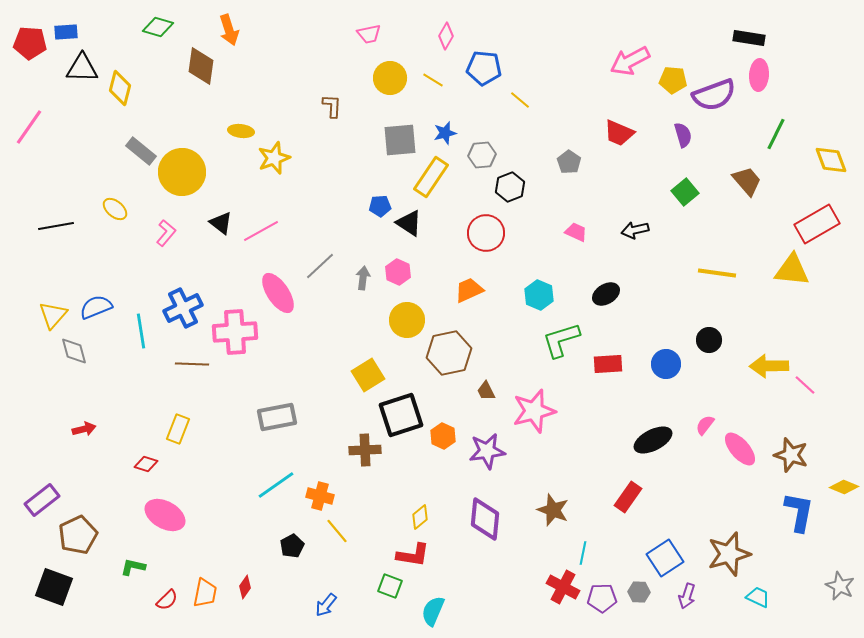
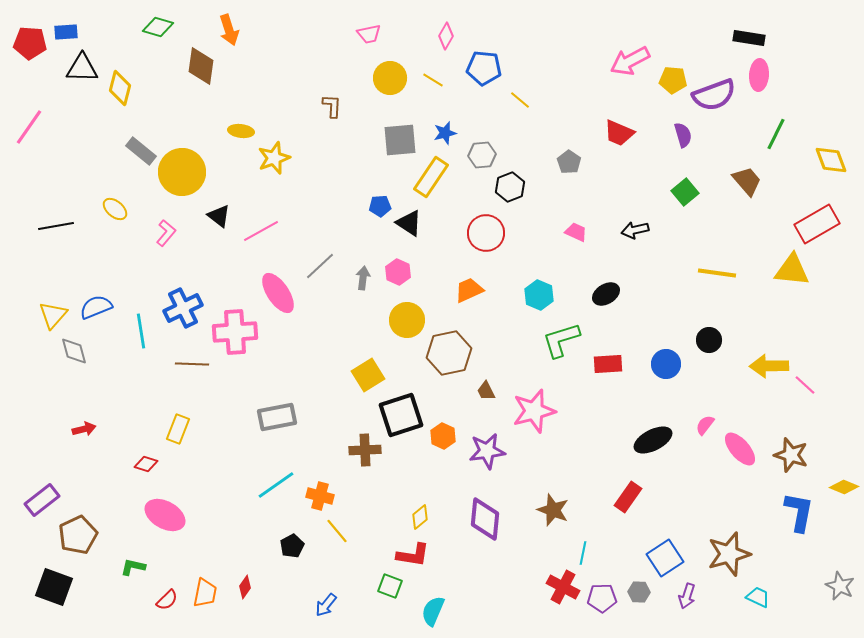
black triangle at (221, 223): moved 2 px left, 7 px up
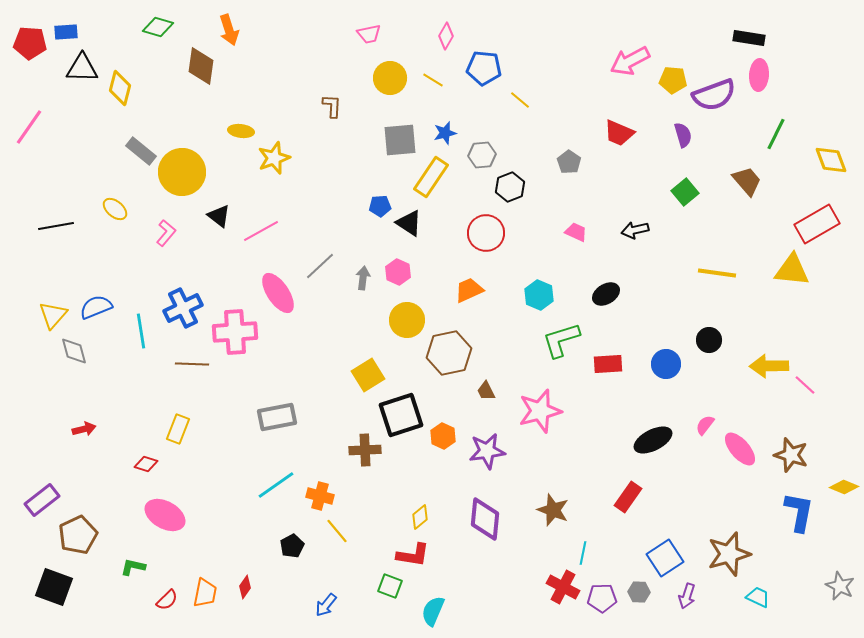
pink star at (534, 411): moved 6 px right
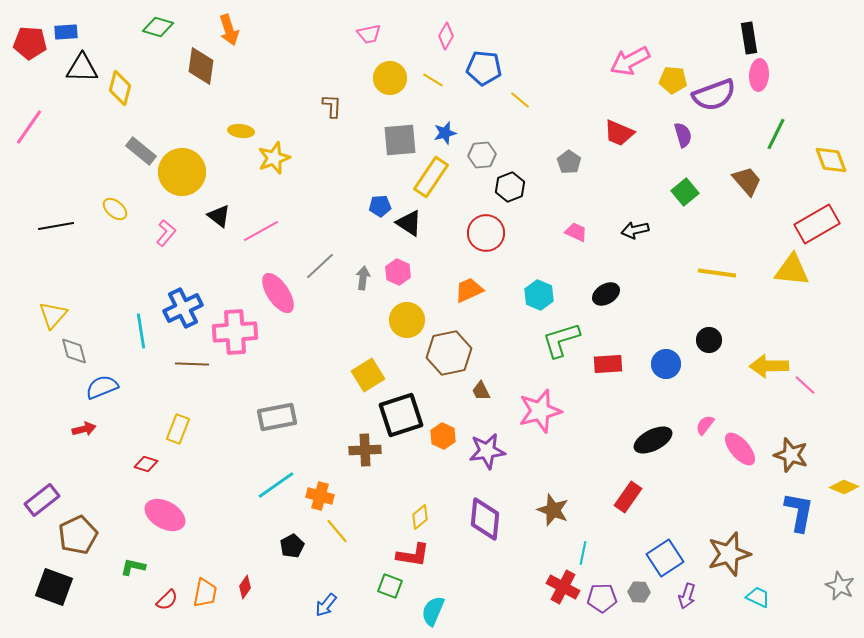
black rectangle at (749, 38): rotated 72 degrees clockwise
blue semicircle at (96, 307): moved 6 px right, 80 px down
brown trapezoid at (486, 391): moved 5 px left
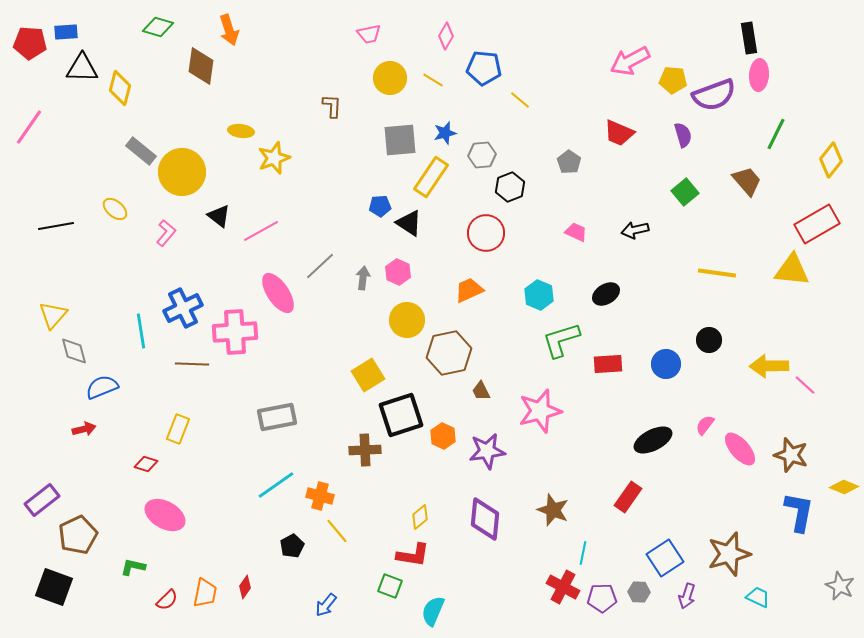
yellow diamond at (831, 160): rotated 60 degrees clockwise
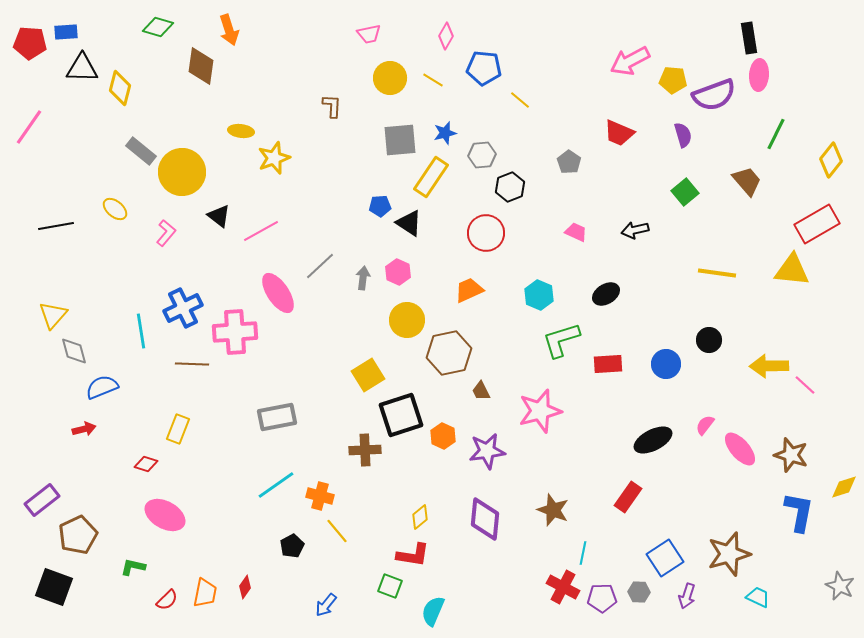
yellow diamond at (844, 487): rotated 40 degrees counterclockwise
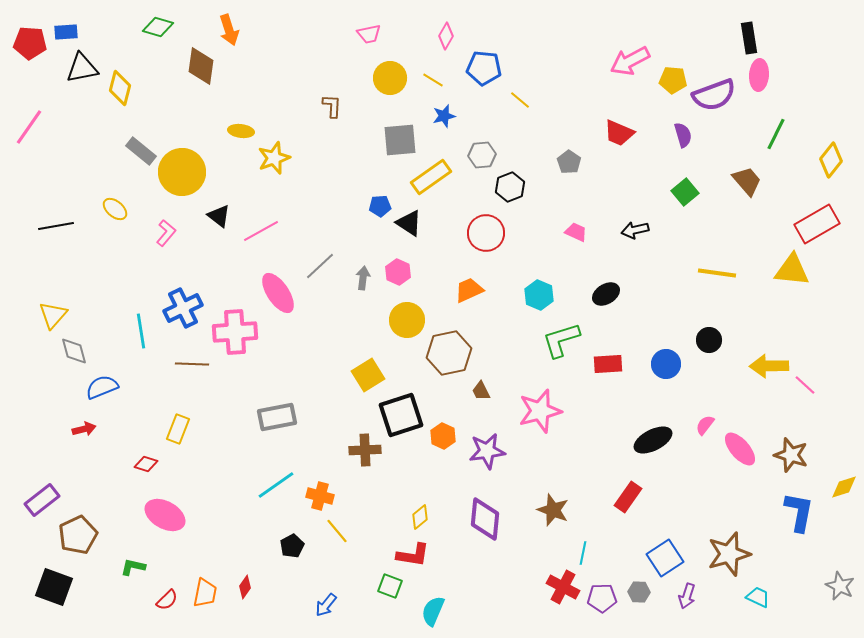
black triangle at (82, 68): rotated 12 degrees counterclockwise
blue star at (445, 133): moved 1 px left, 17 px up
yellow rectangle at (431, 177): rotated 21 degrees clockwise
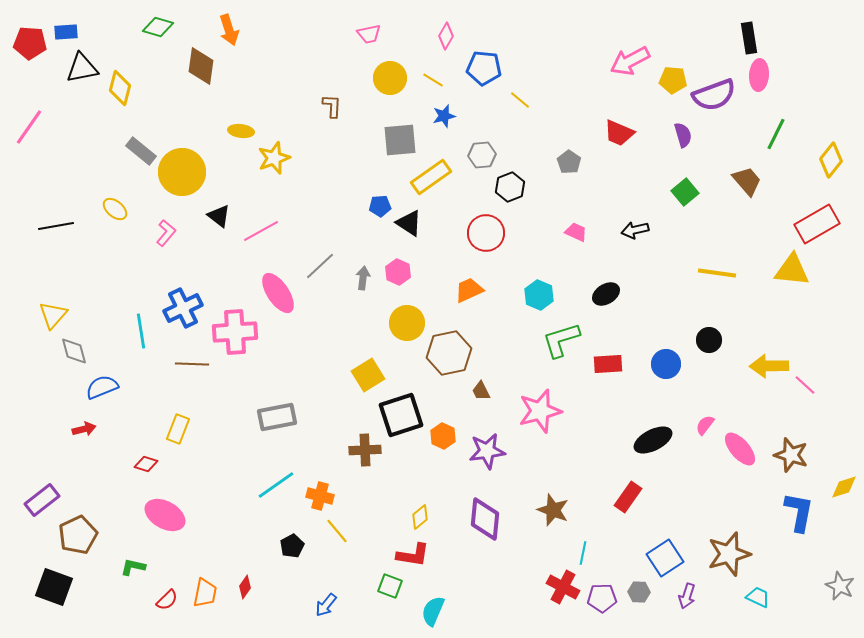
yellow circle at (407, 320): moved 3 px down
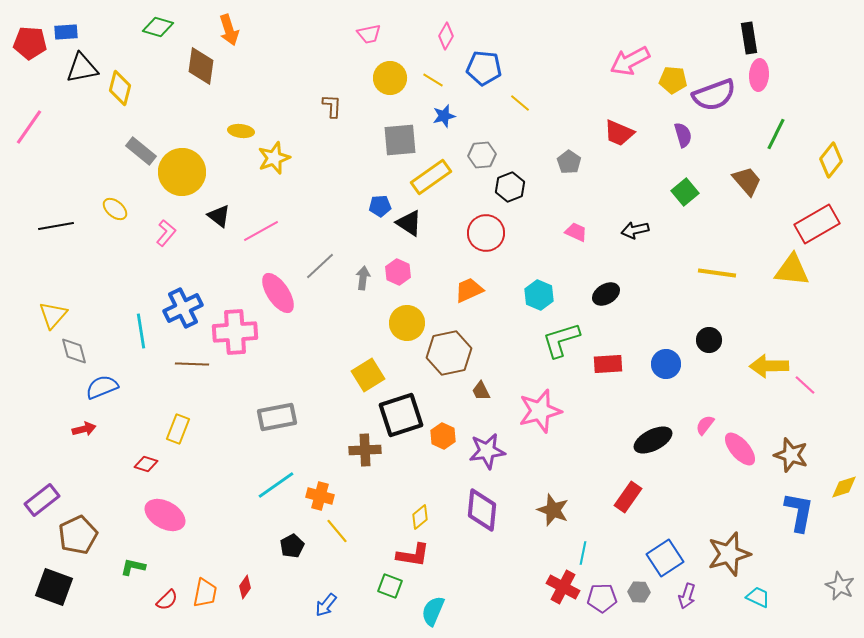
yellow line at (520, 100): moved 3 px down
purple diamond at (485, 519): moved 3 px left, 9 px up
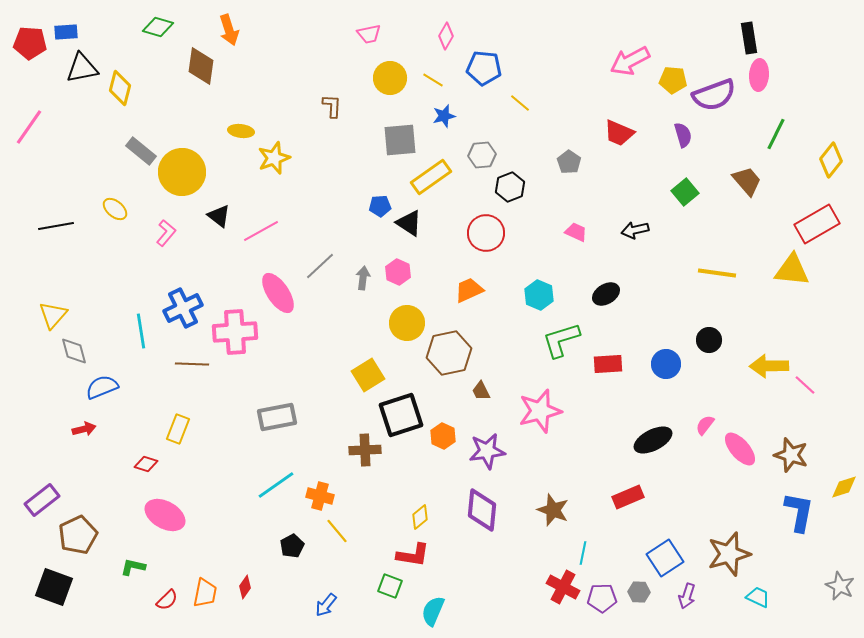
red rectangle at (628, 497): rotated 32 degrees clockwise
